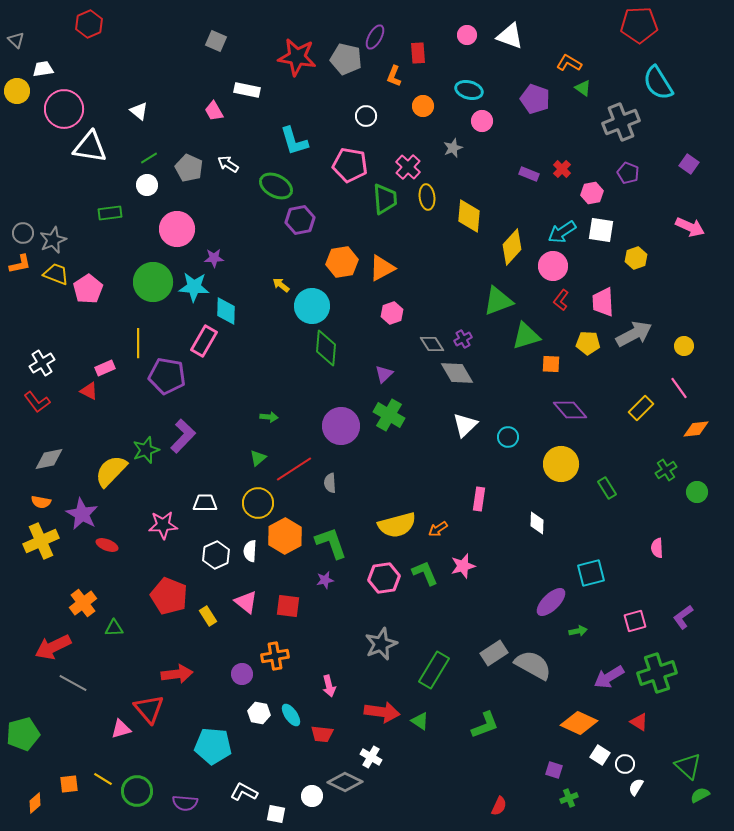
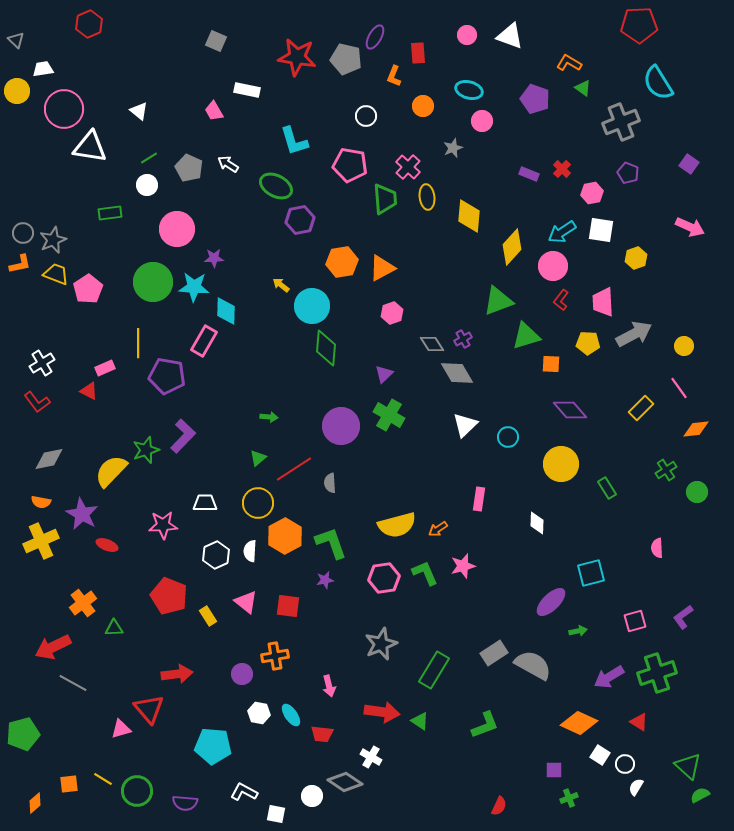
purple square at (554, 770): rotated 18 degrees counterclockwise
gray diamond at (345, 782): rotated 8 degrees clockwise
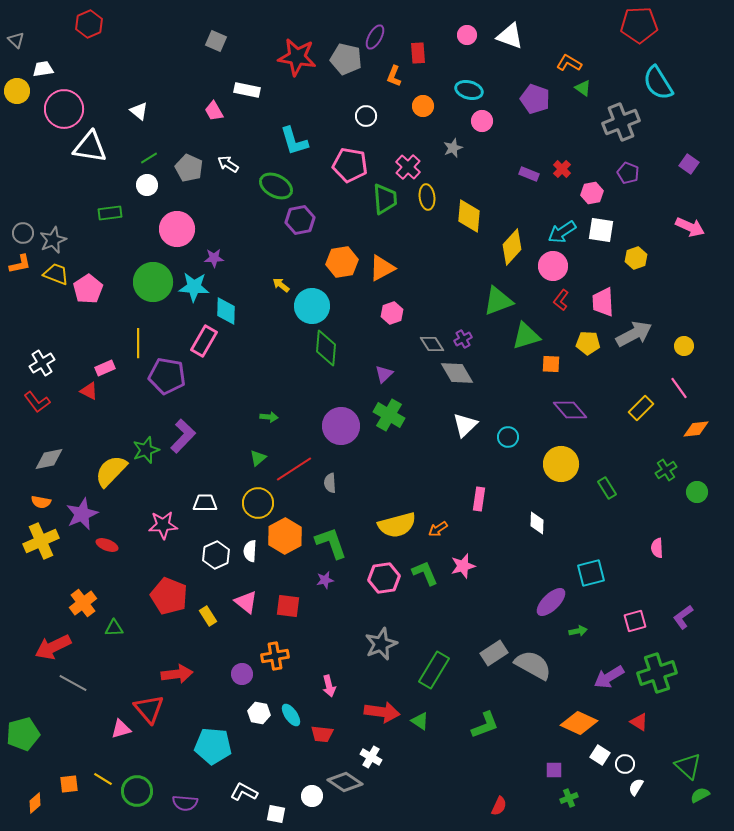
purple star at (82, 514): rotated 20 degrees clockwise
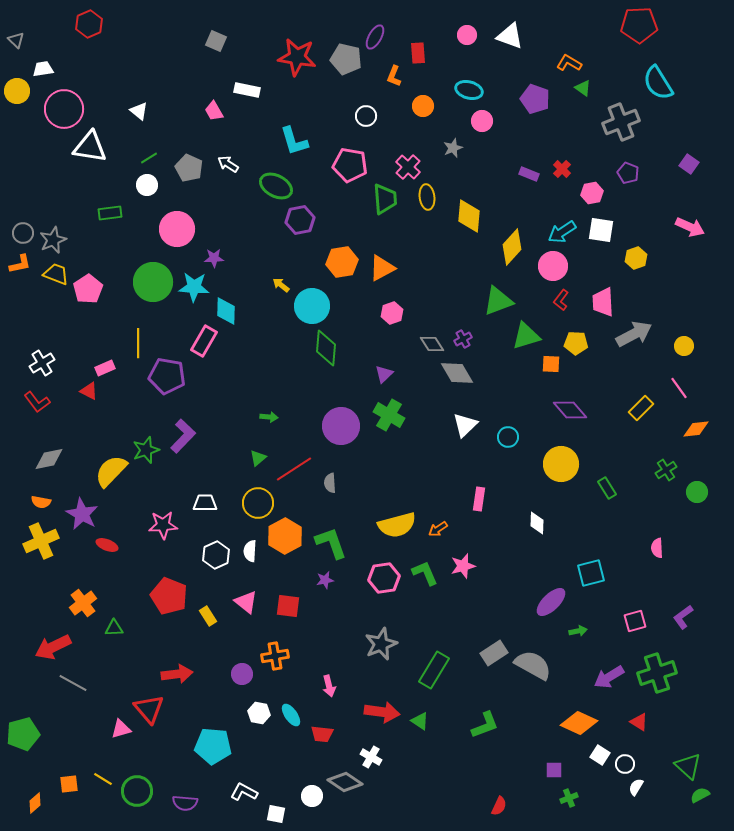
yellow pentagon at (588, 343): moved 12 px left
purple star at (82, 514): rotated 20 degrees counterclockwise
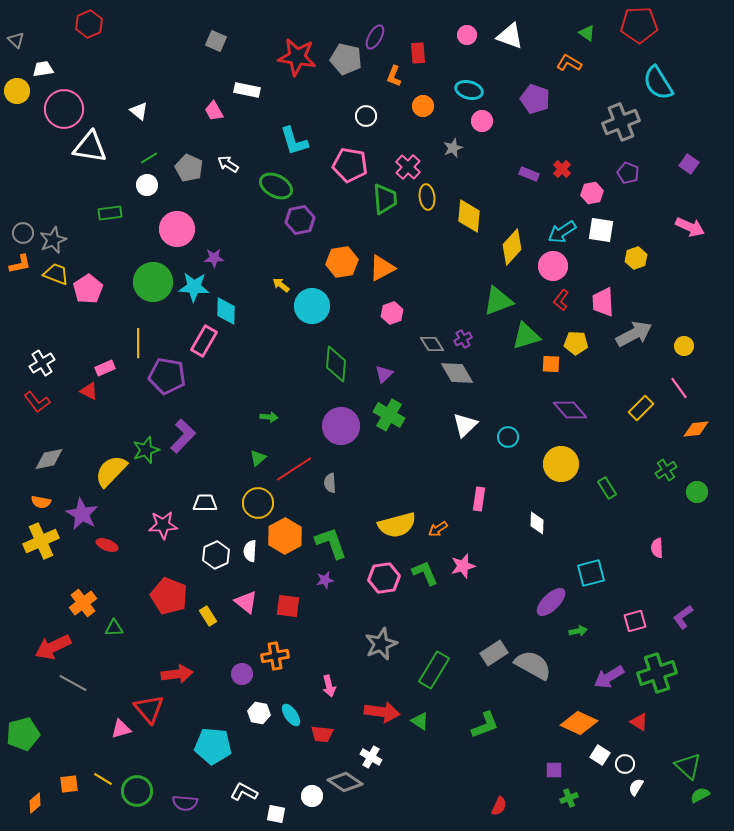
green triangle at (583, 88): moved 4 px right, 55 px up
green diamond at (326, 348): moved 10 px right, 16 px down
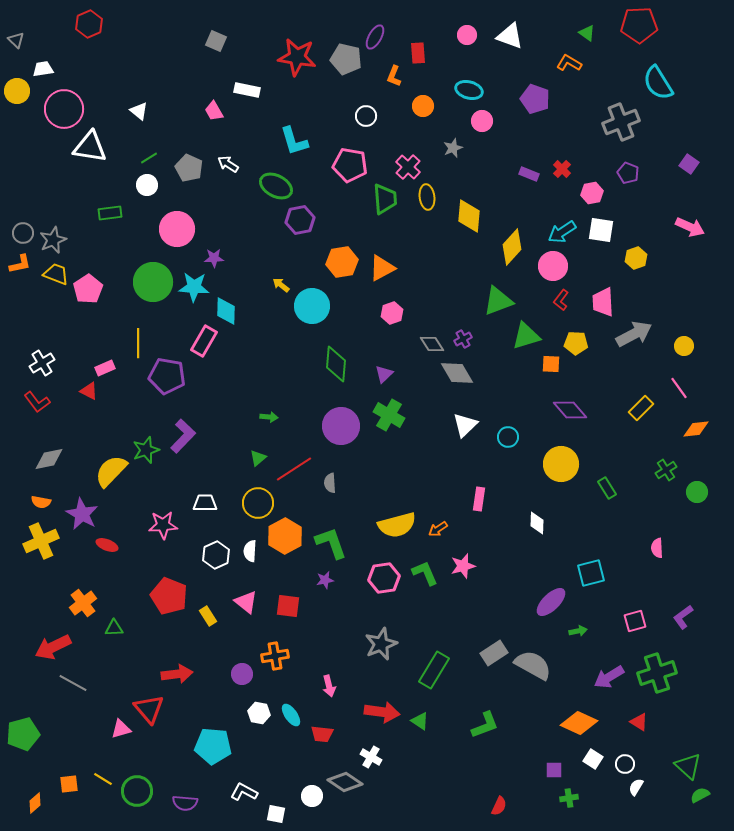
white square at (600, 755): moved 7 px left, 4 px down
green cross at (569, 798): rotated 12 degrees clockwise
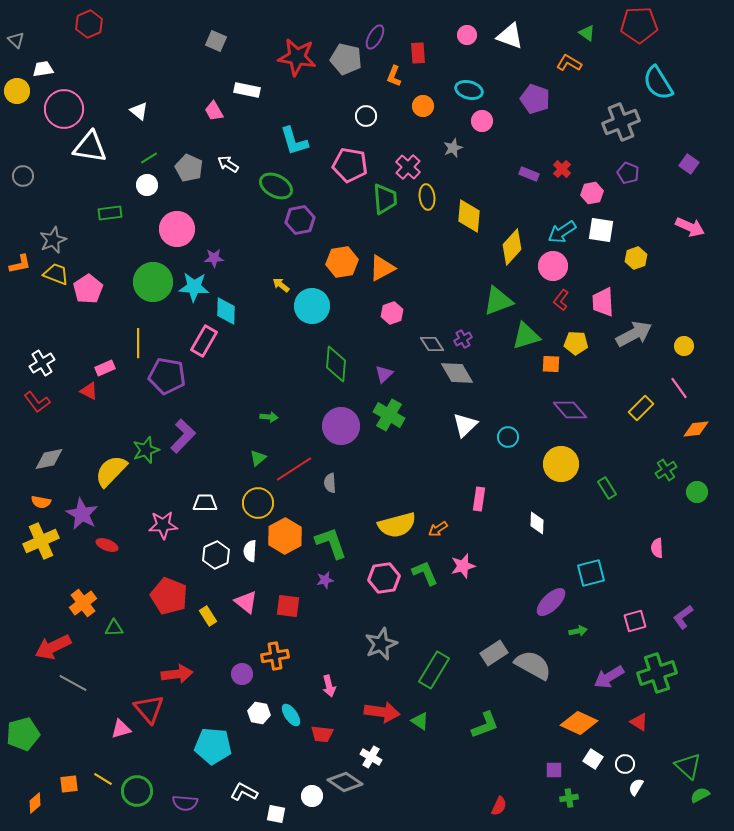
gray circle at (23, 233): moved 57 px up
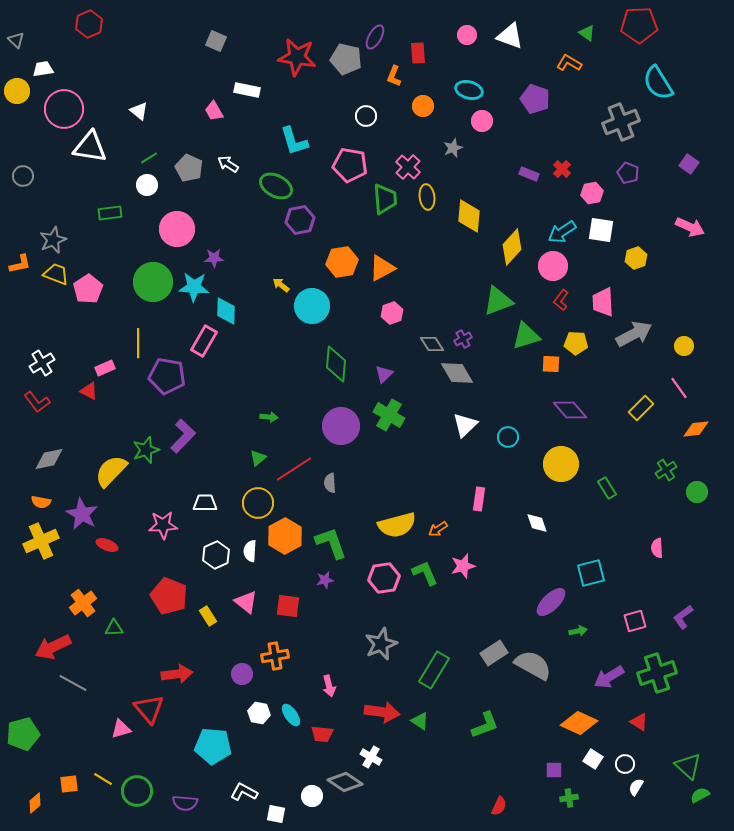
white diamond at (537, 523): rotated 20 degrees counterclockwise
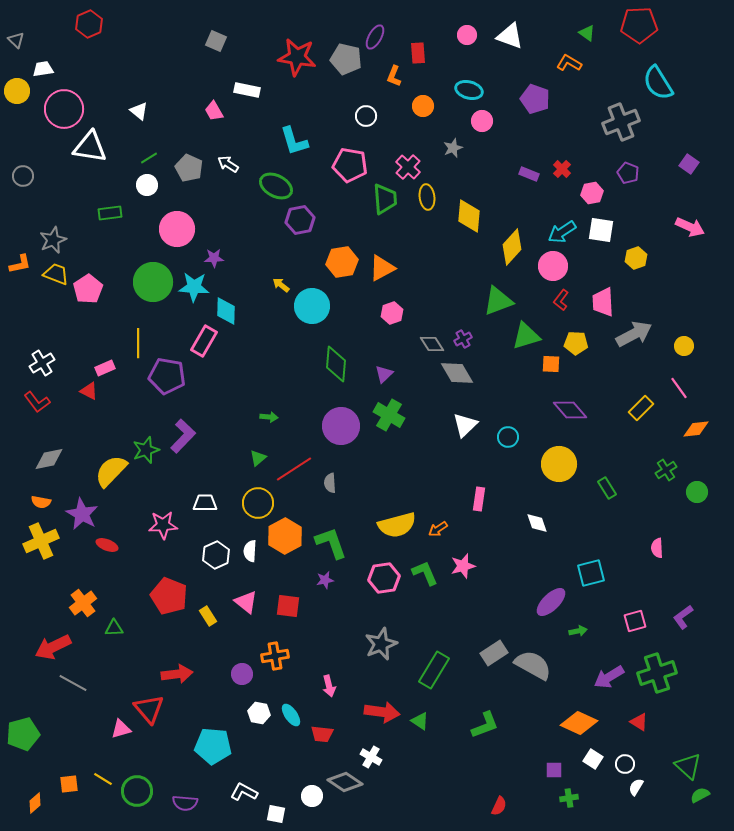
yellow circle at (561, 464): moved 2 px left
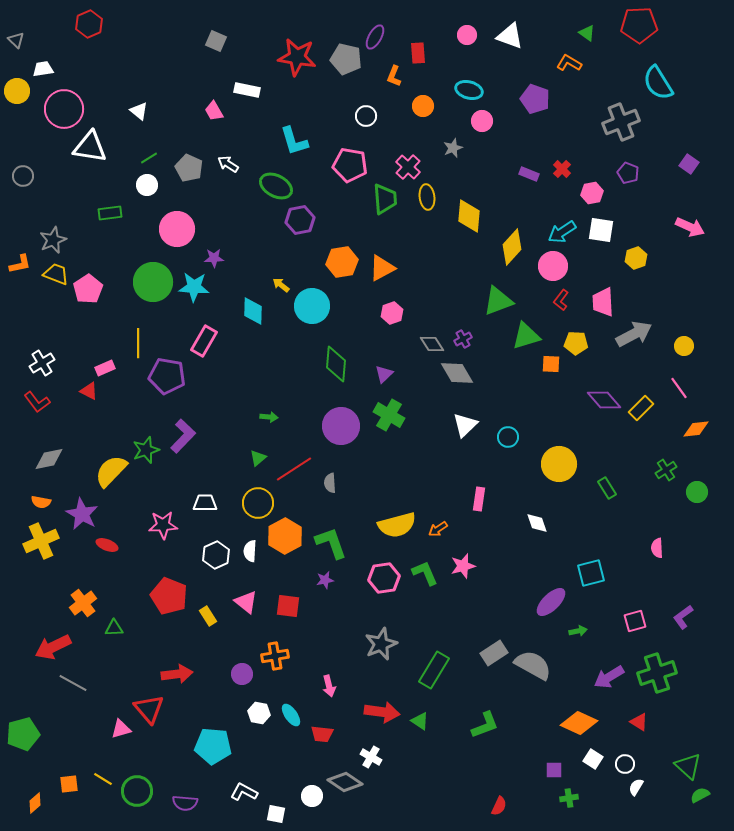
cyan diamond at (226, 311): moved 27 px right
purple diamond at (570, 410): moved 34 px right, 10 px up
